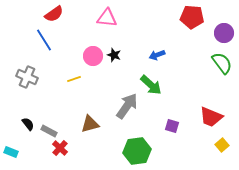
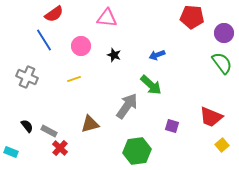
pink circle: moved 12 px left, 10 px up
black semicircle: moved 1 px left, 2 px down
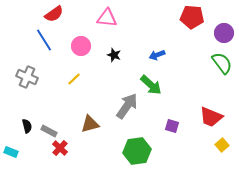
yellow line: rotated 24 degrees counterclockwise
black semicircle: rotated 24 degrees clockwise
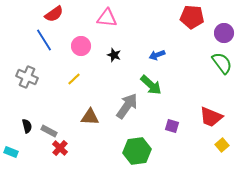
brown triangle: moved 7 px up; rotated 18 degrees clockwise
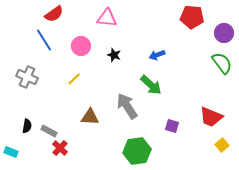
gray arrow: rotated 68 degrees counterclockwise
black semicircle: rotated 24 degrees clockwise
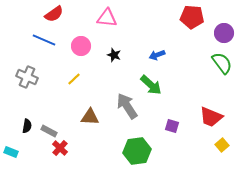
blue line: rotated 35 degrees counterclockwise
